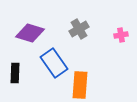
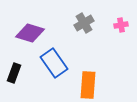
gray cross: moved 5 px right, 6 px up
pink cross: moved 10 px up
black rectangle: moved 1 px left; rotated 18 degrees clockwise
orange rectangle: moved 8 px right
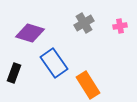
pink cross: moved 1 px left, 1 px down
orange rectangle: rotated 36 degrees counterclockwise
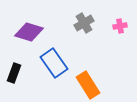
purple diamond: moved 1 px left, 1 px up
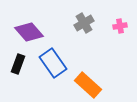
purple diamond: rotated 32 degrees clockwise
blue rectangle: moved 1 px left
black rectangle: moved 4 px right, 9 px up
orange rectangle: rotated 16 degrees counterclockwise
